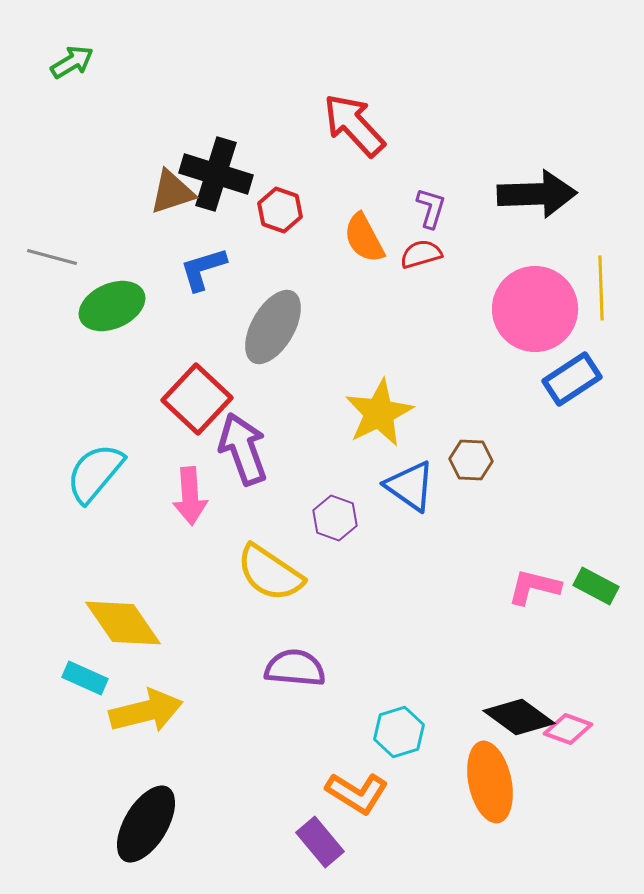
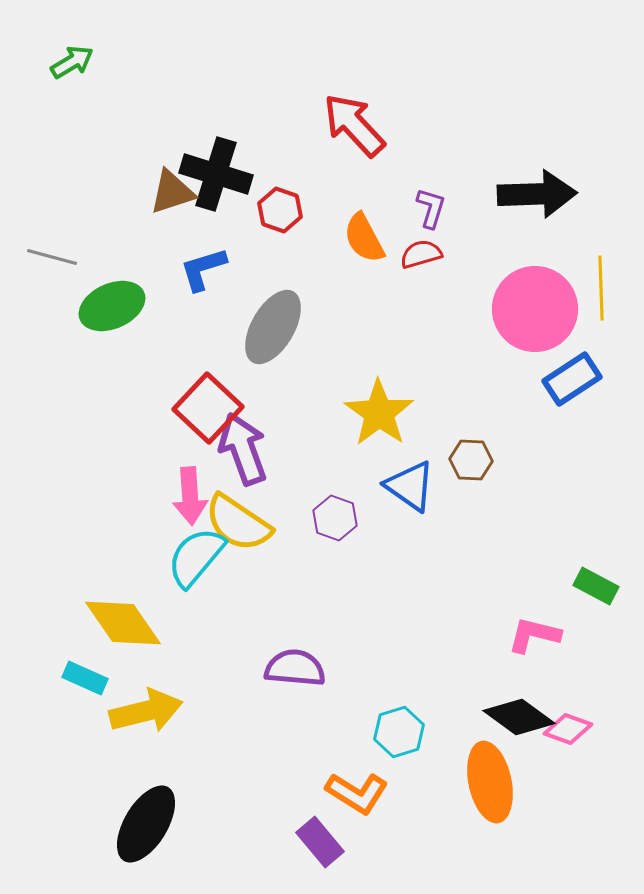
red square: moved 11 px right, 9 px down
yellow star: rotated 10 degrees counterclockwise
cyan semicircle: moved 101 px right, 84 px down
yellow semicircle: moved 32 px left, 50 px up
pink L-shape: moved 48 px down
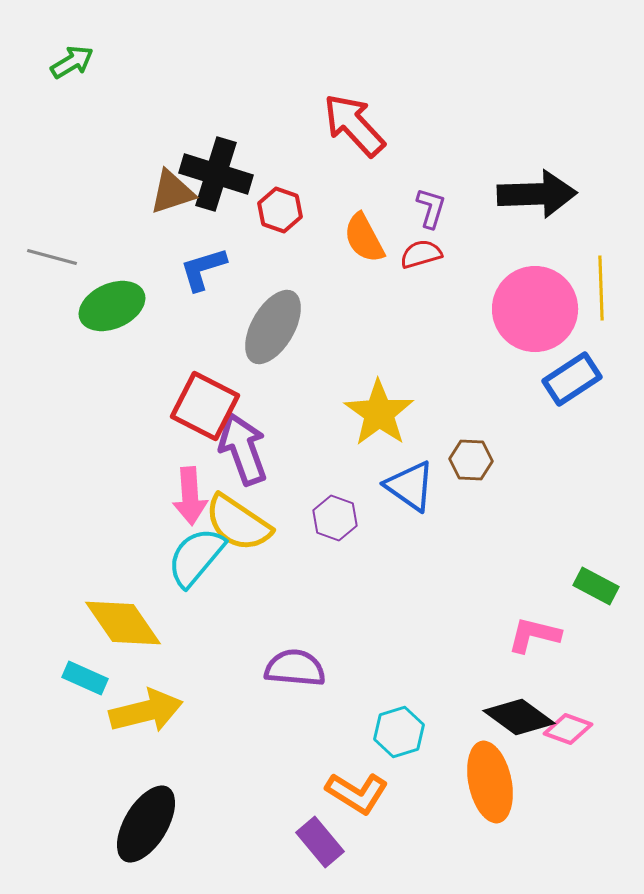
red square: moved 3 px left, 2 px up; rotated 16 degrees counterclockwise
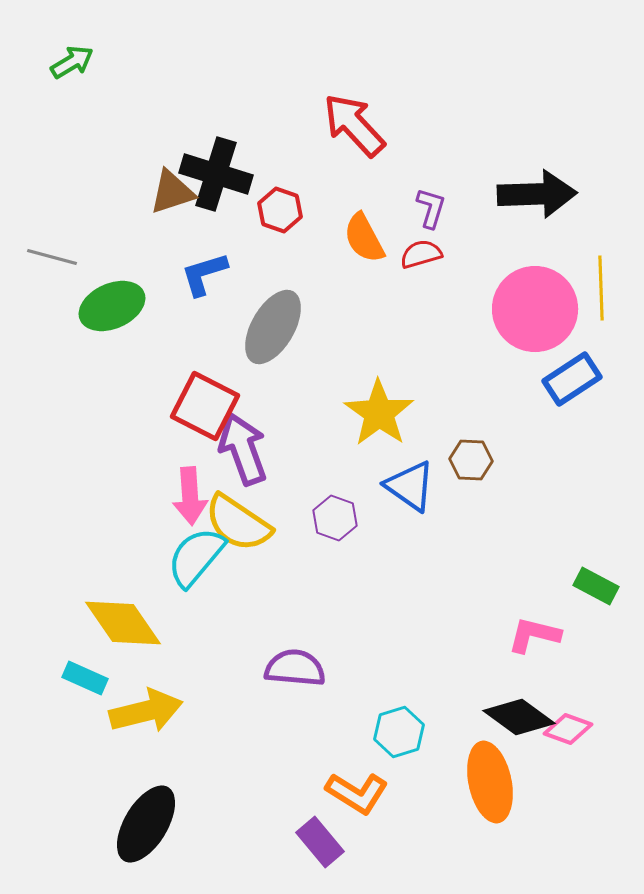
blue L-shape: moved 1 px right, 5 px down
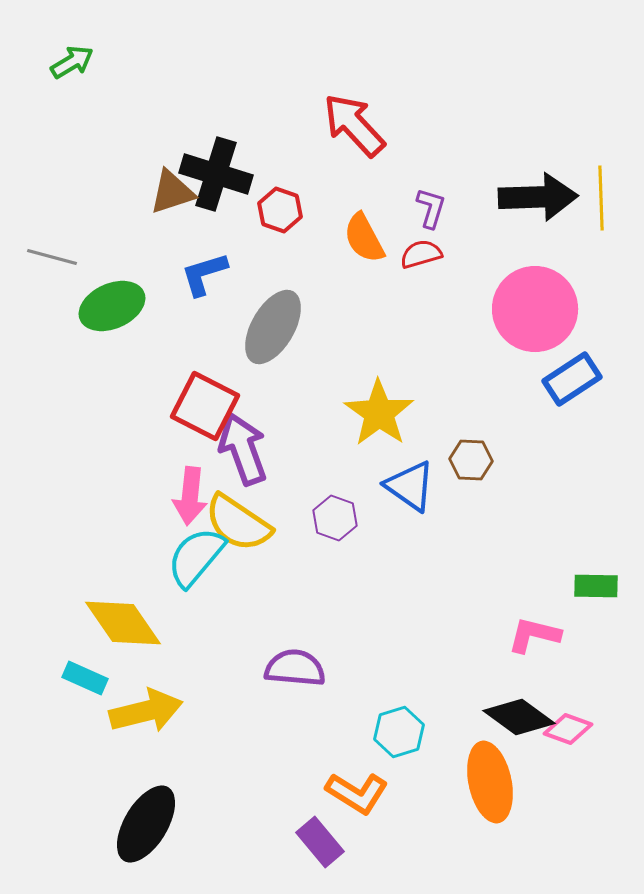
black arrow: moved 1 px right, 3 px down
yellow line: moved 90 px up
pink arrow: rotated 10 degrees clockwise
green rectangle: rotated 27 degrees counterclockwise
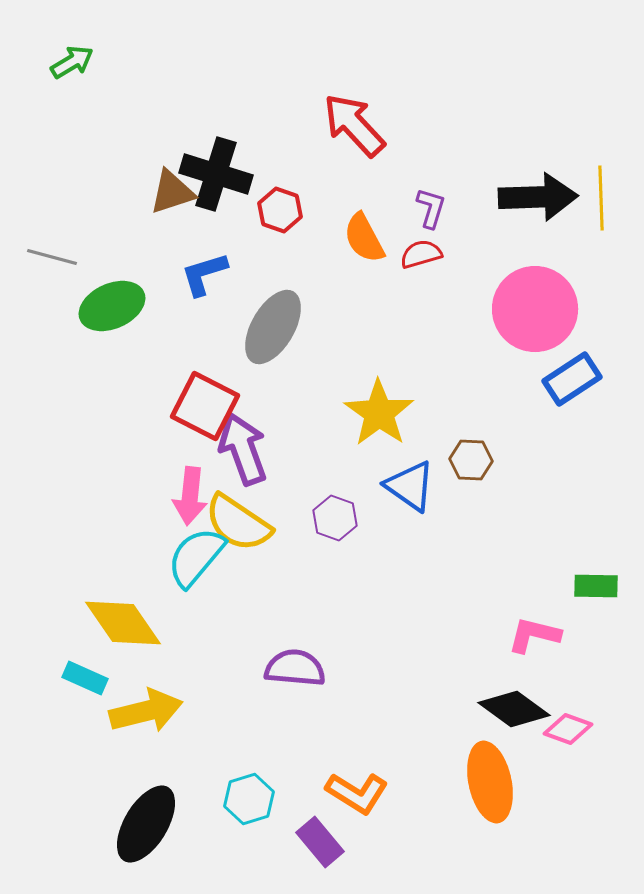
black diamond: moved 5 px left, 8 px up
cyan hexagon: moved 150 px left, 67 px down
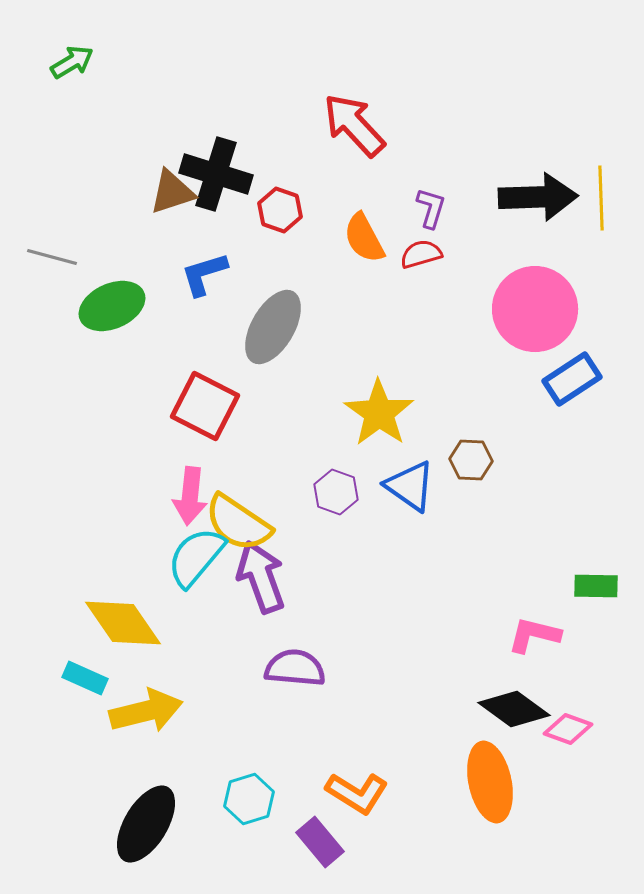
purple arrow: moved 18 px right, 128 px down
purple hexagon: moved 1 px right, 26 px up
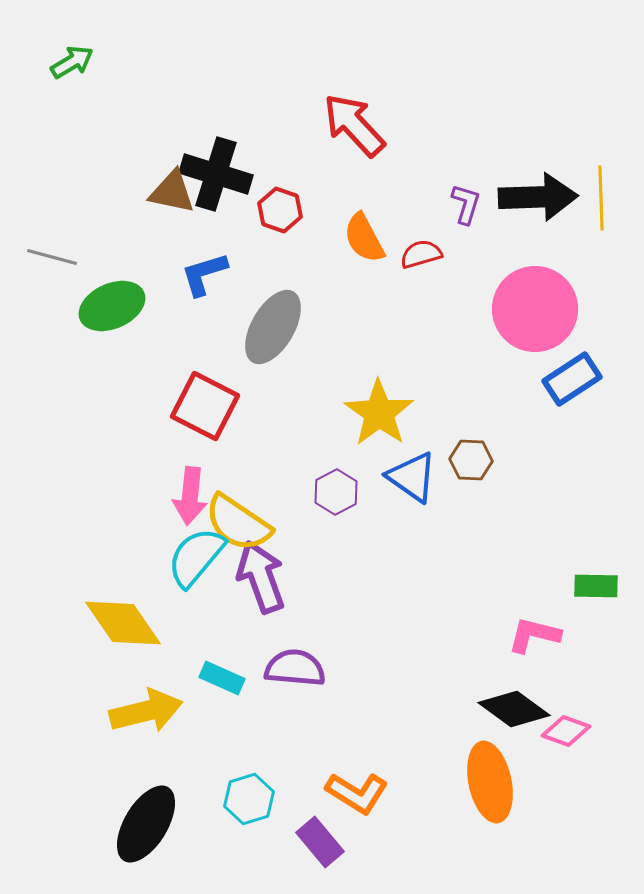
brown triangle: rotated 30 degrees clockwise
purple L-shape: moved 35 px right, 4 px up
blue triangle: moved 2 px right, 9 px up
purple hexagon: rotated 12 degrees clockwise
cyan rectangle: moved 137 px right
pink diamond: moved 2 px left, 2 px down
